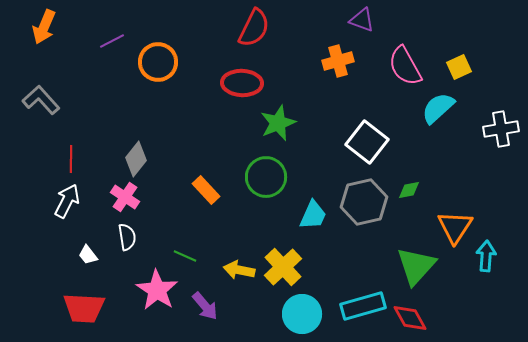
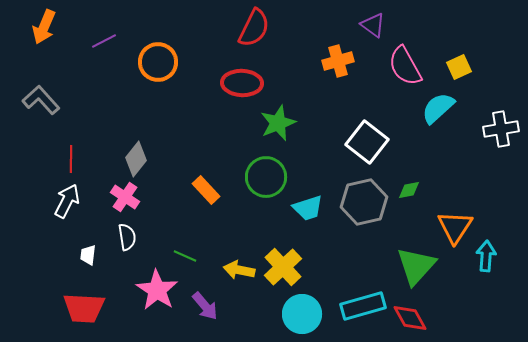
purple triangle: moved 11 px right, 5 px down; rotated 16 degrees clockwise
purple line: moved 8 px left
cyan trapezoid: moved 5 px left, 7 px up; rotated 48 degrees clockwise
white trapezoid: rotated 45 degrees clockwise
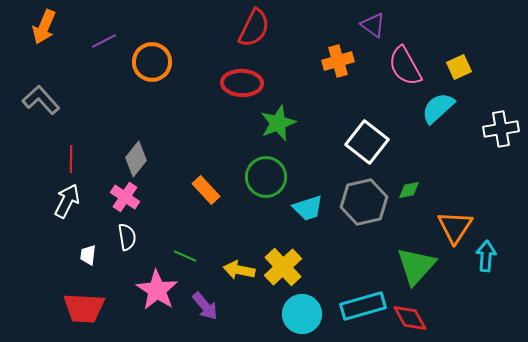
orange circle: moved 6 px left
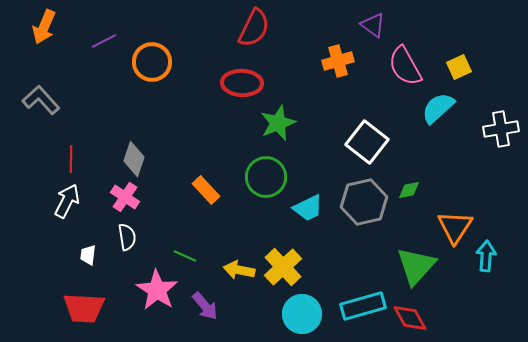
gray diamond: moved 2 px left; rotated 20 degrees counterclockwise
cyan trapezoid: rotated 8 degrees counterclockwise
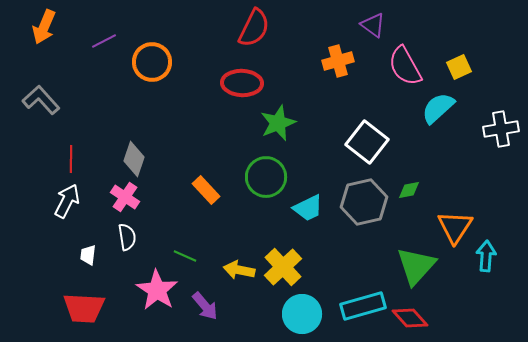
red diamond: rotated 12 degrees counterclockwise
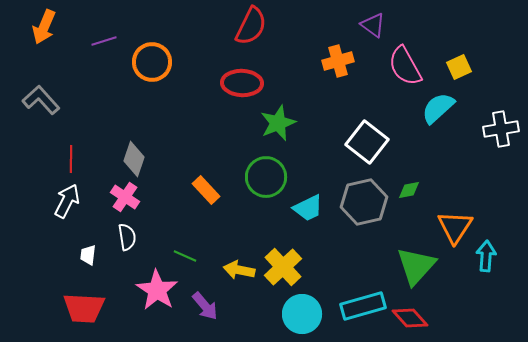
red semicircle: moved 3 px left, 2 px up
purple line: rotated 10 degrees clockwise
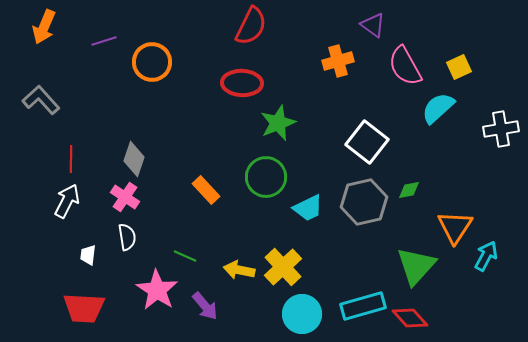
cyan arrow: rotated 24 degrees clockwise
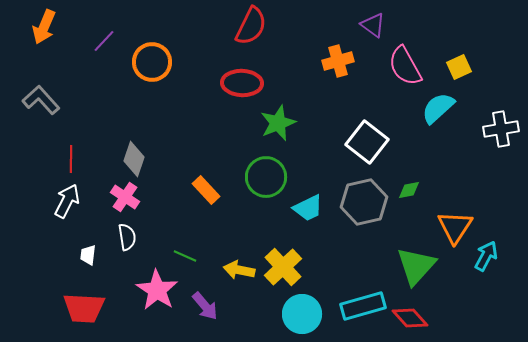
purple line: rotated 30 degrees counterclockwise
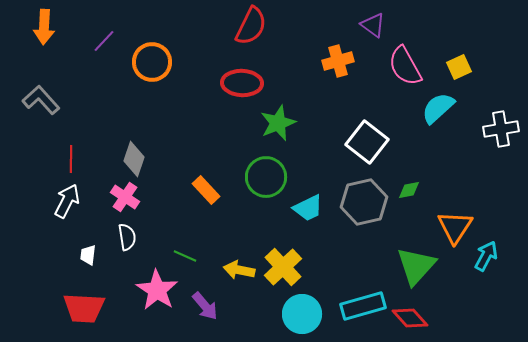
orange arrow: rotated 20 degrees counterclockwise
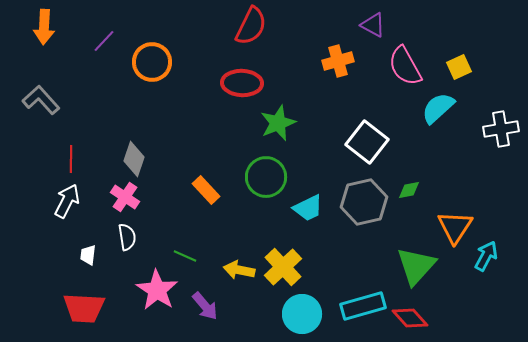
purple triangle: rotated 8 degrees counterclockwise
